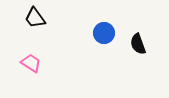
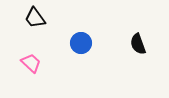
blue circle: moved 23 px left, 10 px down
pink trapezoid: rotated 10 degrees clockwise
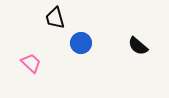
black trapezoid: moved 20 px right; rotated 20 degrees clockwise
black semicircle: moved 2 px down; rotated 30 degrees counterclockwise
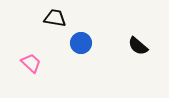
black trapezoid: rotated 115 degrees clockwise
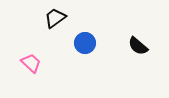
black trapezoid: rotated 45 degrees counterclockwise
blue circle: moved 4 px right
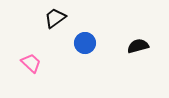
black semicircle: rotated 125 degrees clockwise
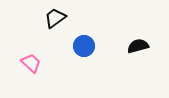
blue circle: moved 1 px left, 3 px down
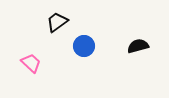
black trapezoid: moved 2 px right, 4 px down
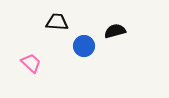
black trapezoid: rotated 40 degrees clockwise
black semicircle: moved 23 px left, 15 px up
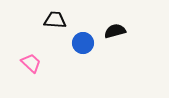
black trapezoid: moved 2 px left, 2 px up
blue circle: moved 1 px left, 3 px up
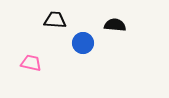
black semicircle: moved 6 px up; rotated 20 degrees clockwise
pink trapezoid: rotated 30 degrees counterclockwise
